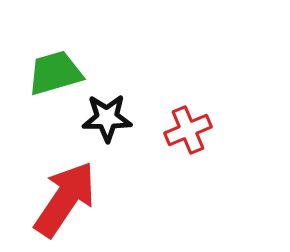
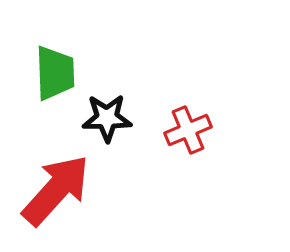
green trapezoid: rotated 104 degrees clockwise
red arrow: moved 9 px left, 9 px up; rotated 8 degrees clockwise
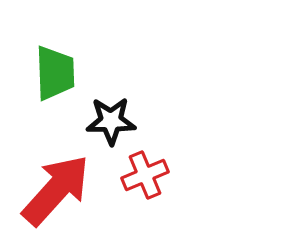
black star: moved 4 px right, 3 px down
red cross: moved 43 px left, 45 px down
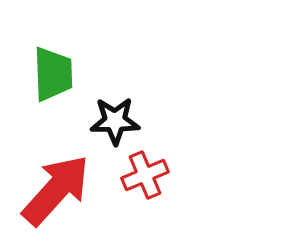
green trapezoid: moved 2 px left, 1 px down
black star: moved 4 px right
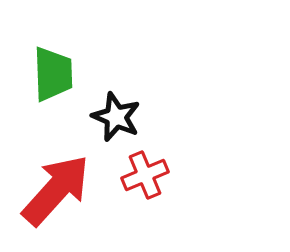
black star: moved 1 px right, 4 px up; rotated 24 degrees clockwise
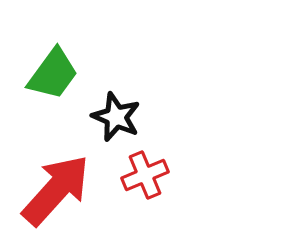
green trapezoid: rotated 38 degrees clockwise
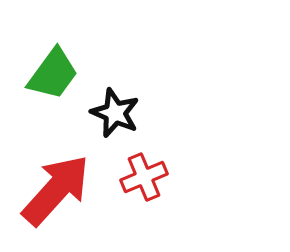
black star: moved 1 px left, 4 px up
red cross: moved 1 px left, 2 px down
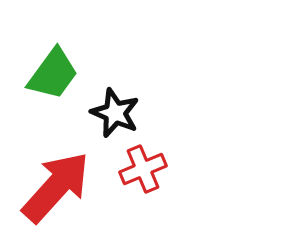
red cross: moved 1 px left, 8 px up
red arrow: moved 3 px up
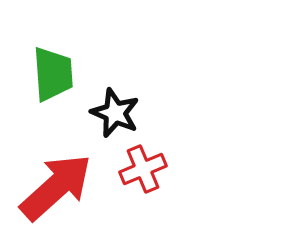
green trapezoid: rotated 40 degrees counterclockwise
red arrow: rotated 6 degrees clockwise
